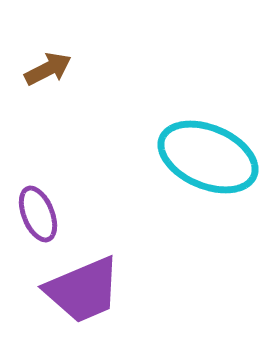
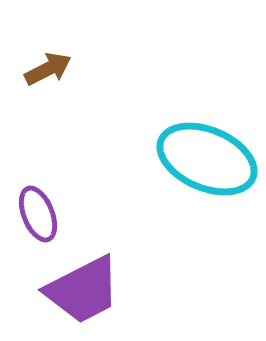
cyan ellipse: moved 1 px left, 2 px down
purple trapezoid: rotated 4 degrees counterclockwise
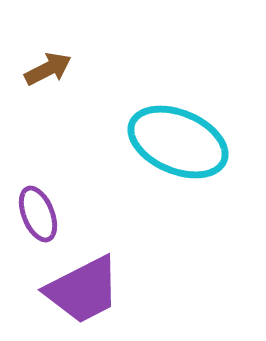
cyan ellipse: moved 29 px left, 17 px up
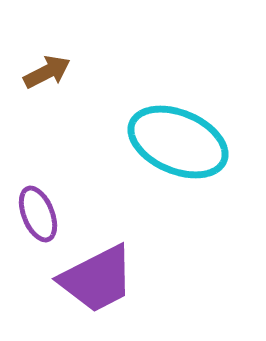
brown arrow: moved 1 px left, 3 px down
purple trapezoid: moved 14 px right, 11 px up
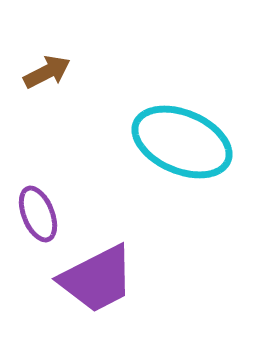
cyan ellipse: moved 4 px right
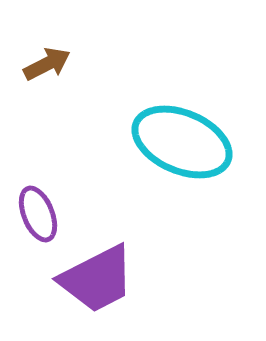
brown arrow: moved 8 px up
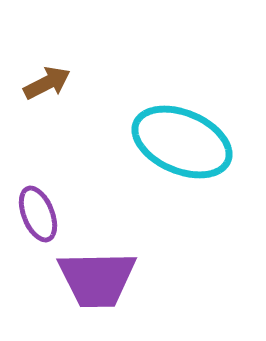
brown arrow: moved 19 px down
purple trapezoid: rotated 26 degrees clockwise
